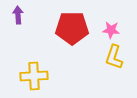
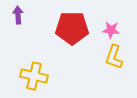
yellow cross: rotated 16 degrees clockwise
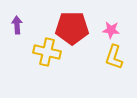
purple arrow: moved 1 px left, 10 px down
yellow cross: moved 13 px right, 24 px up
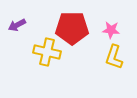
purple arrow: rotated 114 degrees counterclockwise
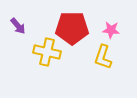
purple arrow: moved 1 px right, 1 px down; rotated 102 degrees counterclockwise
yellow L-shape: moved 11 px left
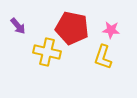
red pentagon: rotated 12 degrees clockwise
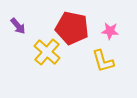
pink star: moved 1 px left, 1 px down
yellow cross: rotated 28 degrees clockwise
yellow L-shape: moved 4 px down; rotated 35 degrees counterclockwise
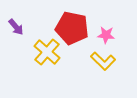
purple arrow: moved 2 px left, 1 px down
pink star: moved 4 px left, 4 px down
yellow L-shape: rotated 30 degrees counterclockwise
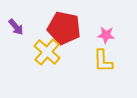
red pentagon: moved 8 px left
yellow L-shape: rotated 45 degrees clockwise
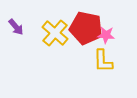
red pentagon: moved 22 px right
yellow cross: moved 8 px right, 19 px up
